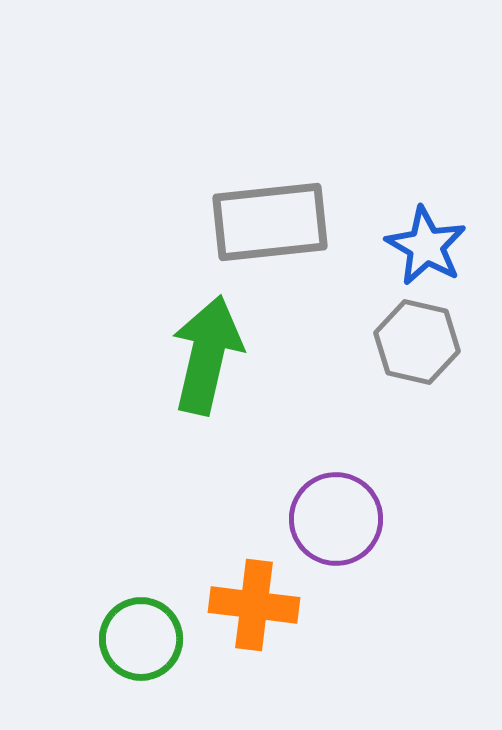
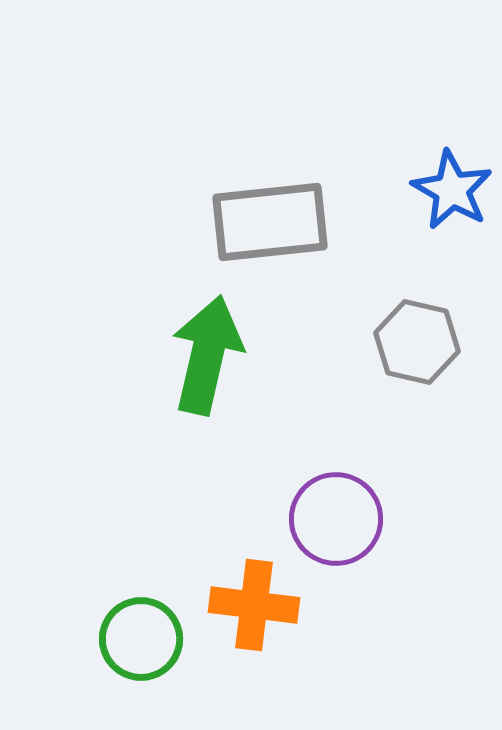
blue star: moved 26 px right, 56 px up
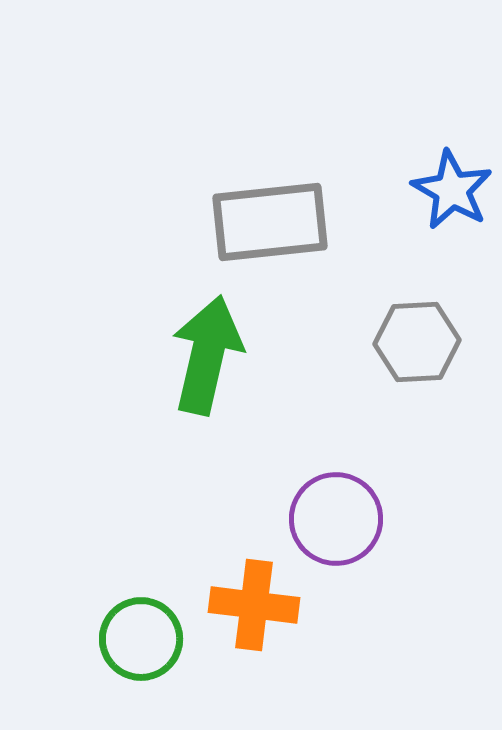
gray hexagon: rotated 16 degrees counterclockwise
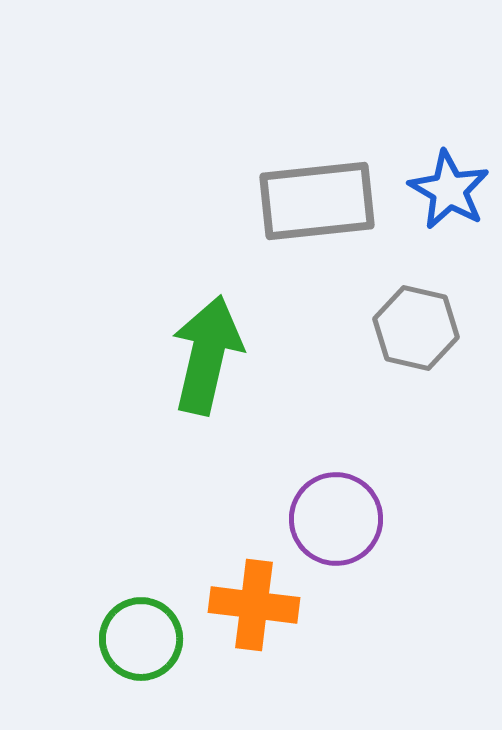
blue star: moved 3 px left
gray rectangle: moved 47 px right, 21 px up
gray hexagon: moved 1 px left, 14 px up; rotated 16 degrees clockwise
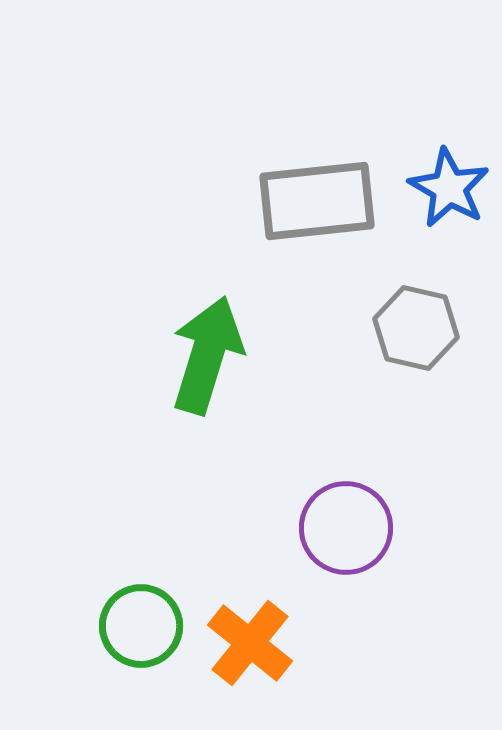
blue star: moved 2 px up
green arrow: rotated 4 degrees clockwise
purple circle: moved 10 px right, 9 px down
orange cross: moved 4 px left, 38 px down; rotated 32 degrees clockwise
green circle: moved 13 px up
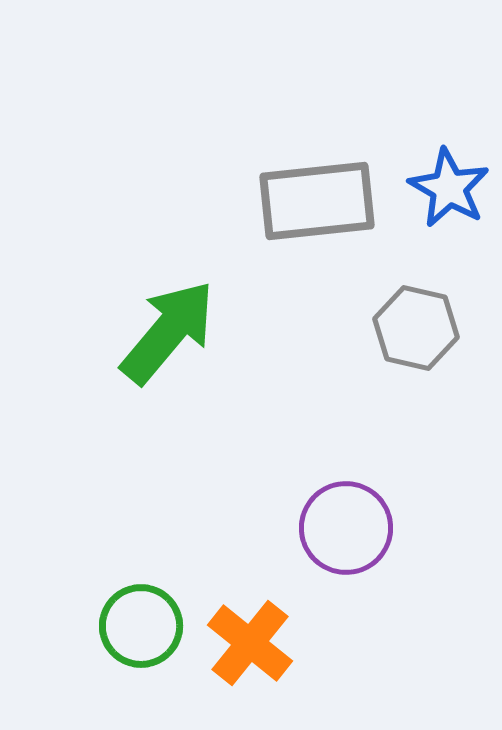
green arrow: moved 39 px left, 23 px up; rotated 23 degrees clockwise
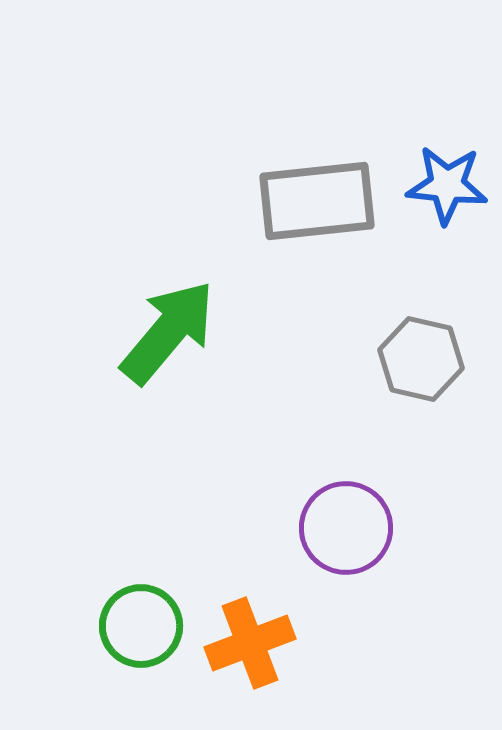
blue star: moved 2 px left, 3 px up; rotated 24 degrees counterclockwise
gray hexagon: moved 5 px right, 31 px down
orange cross: rotated 30 degrees clockwise
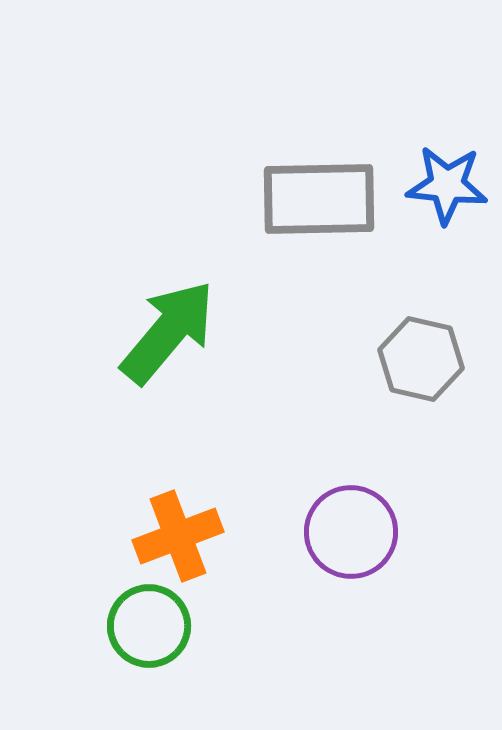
gray rectangle: moved 2 px right, 2 px up; rotated 5 degrees clockwise
purple circle: moved 5 px right, 4 px down
green circle: moved 8 px right
orange cross: moved 72 px left, 107 px up
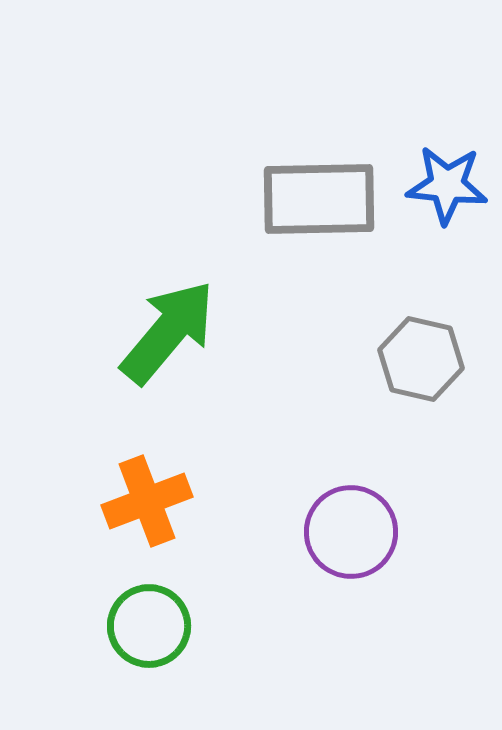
orange cross: moved 31 px left, 35 px up
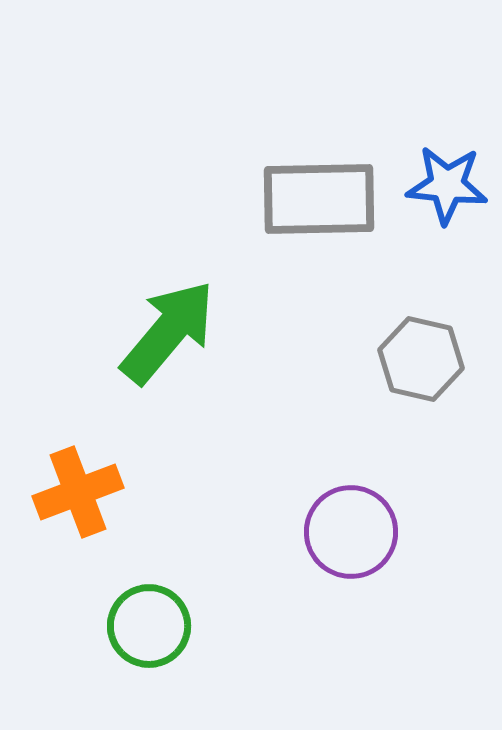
orange cross: moved 69 px left, 9 px up
